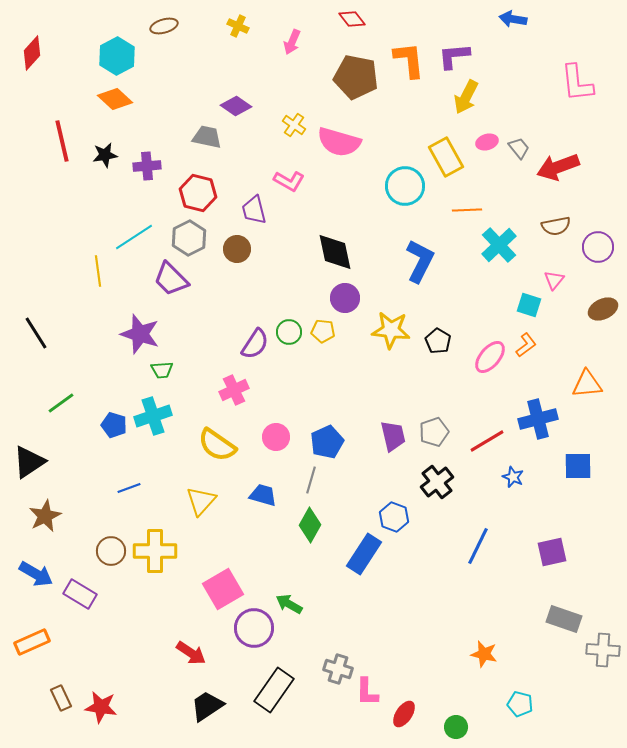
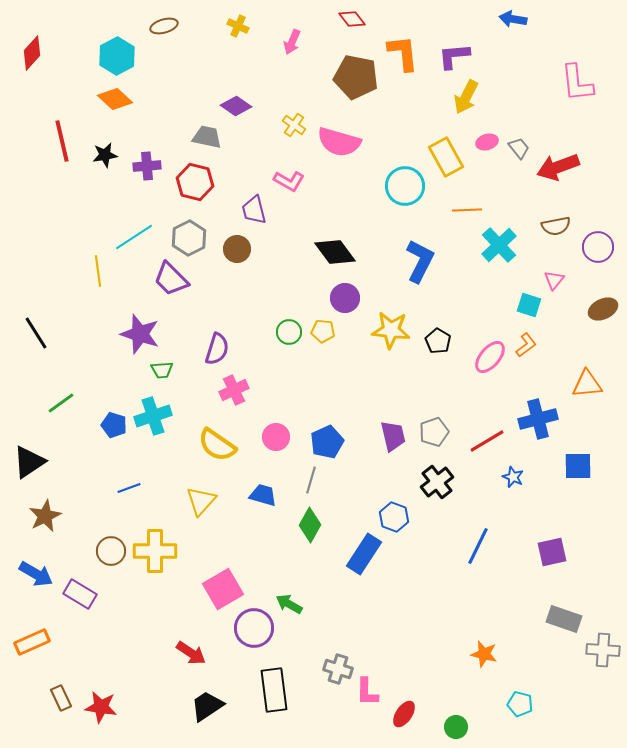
orange L-shape at (409, 60): moved 6 px left, 7 px up
red hexagon at (198, 193): moved 3 px left, 11 px up
black diamond at (335, 252): rotated 24 degrees counterclockwise
purple semicircle at (255, 344): moved 38 px left, 5 px down; rotated 16 degrees counterclockwise
black rectangle at (274, 690): rotated 42 degrees counterclockwise
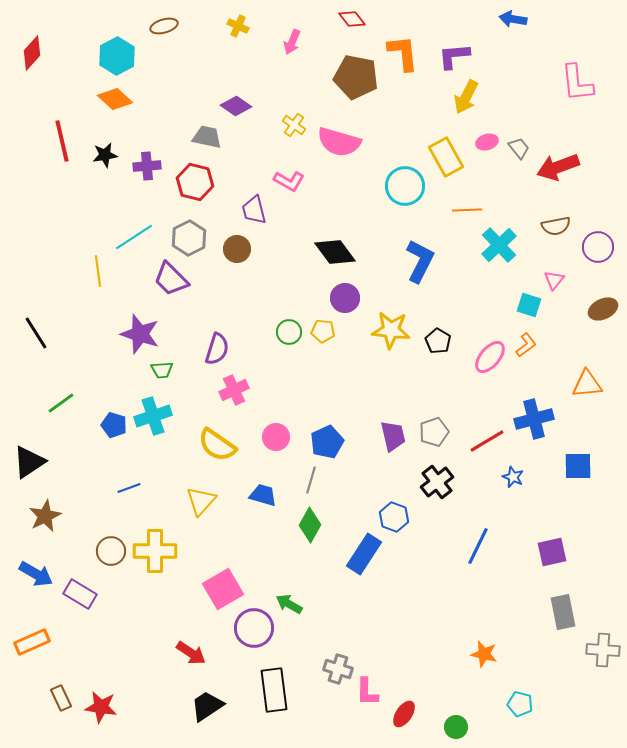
blue cross at (538, 419): moved 4 px left
gray rectangle at (564, 619): moved 1 px left, 7 px up; rotated 60 degrees clockwise
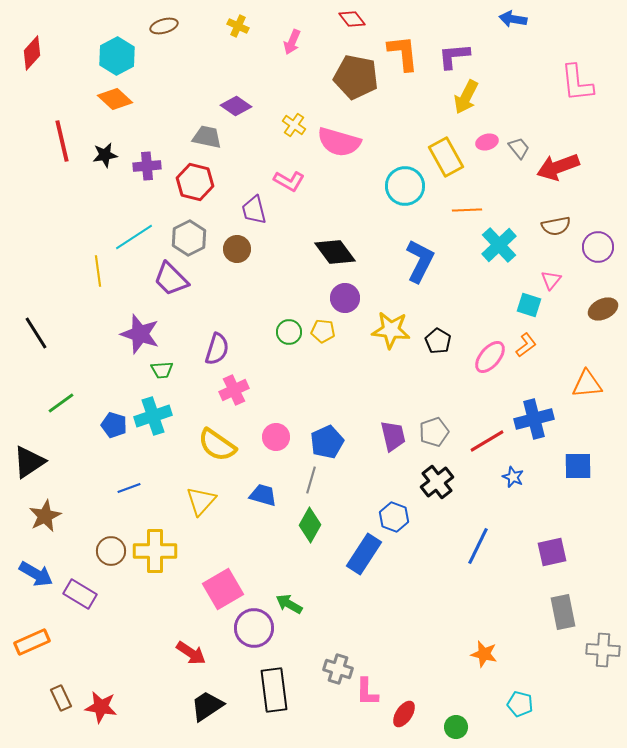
pink triangle at (554, 280): moved 3 px left
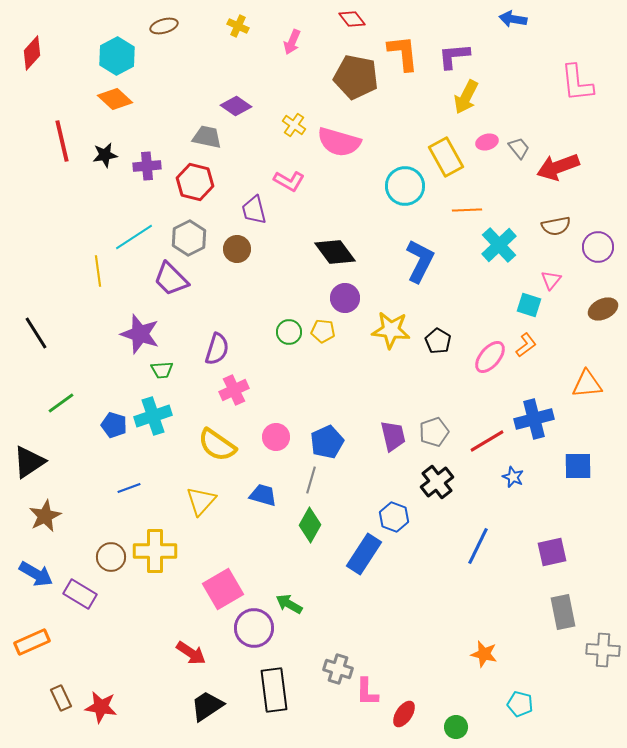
brown circle at (111, 551): moved 6 px down
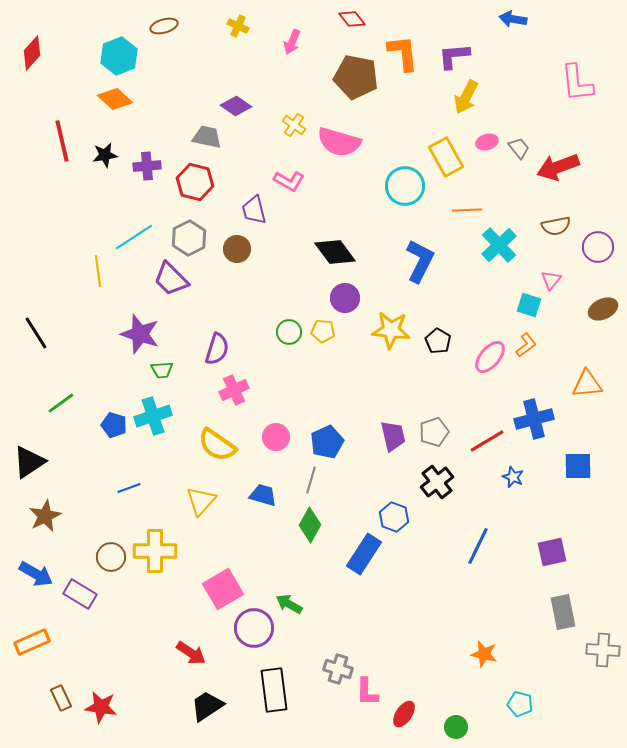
cyan hexagon at (117, 56): moved 2 px right; rotated 6 degrees clockwise
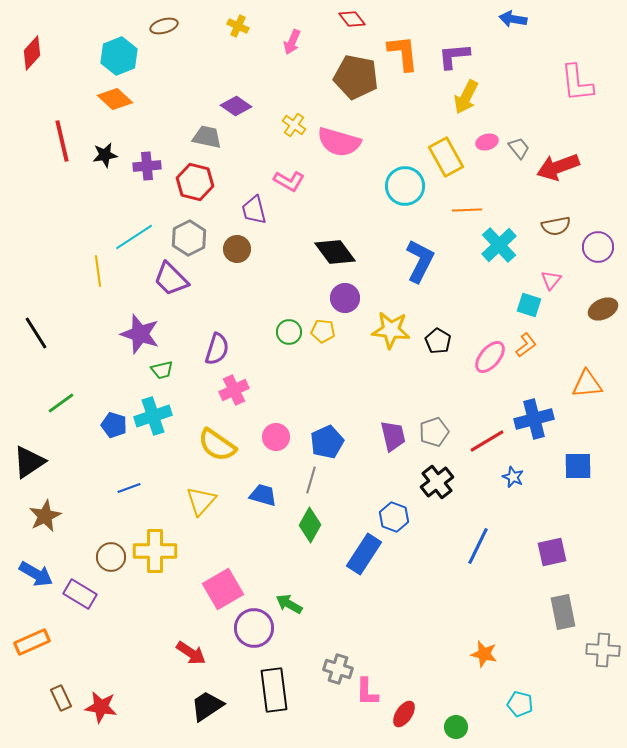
green trapezoid at (162, 370): rotated 10 degrees counterclockwise
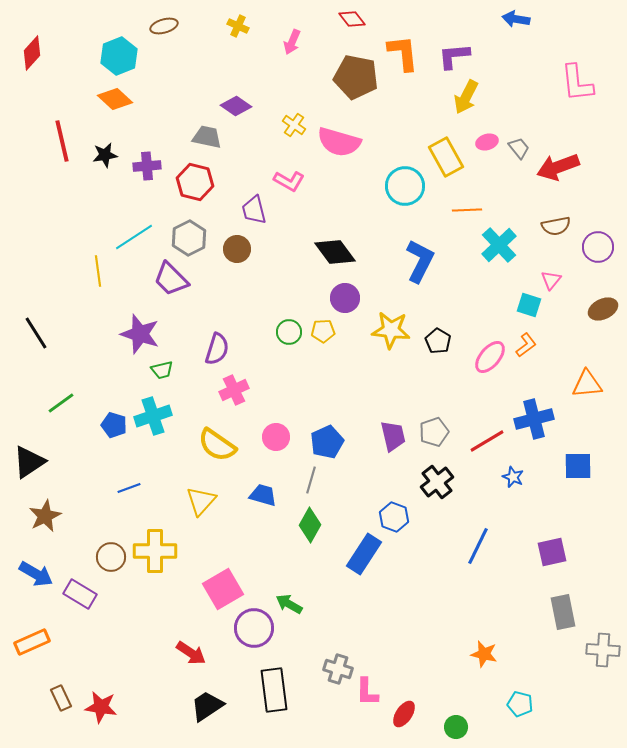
blue arrow at (513, 19): moved 3 px right
yellow pentagon at (323, 331): rotated 10 degrees counterclockwise
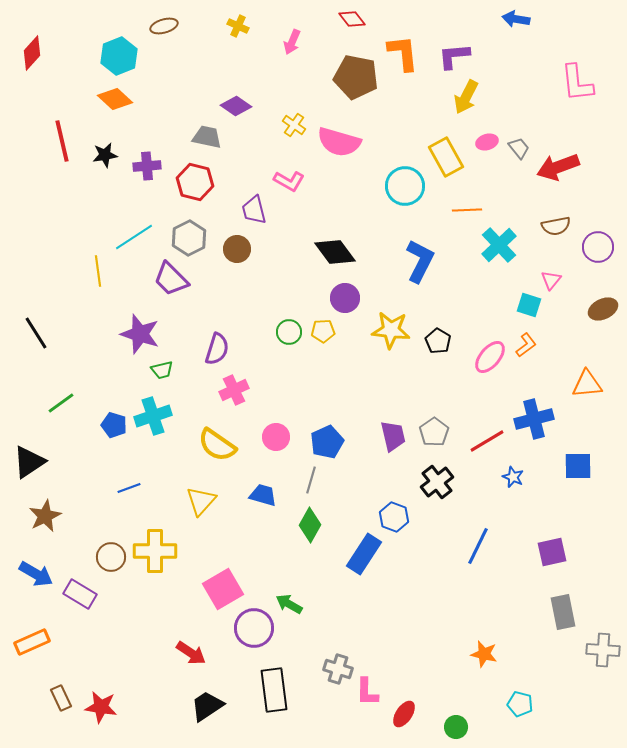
gray pentagon at (434, 432): rotated 16 degrees counterclockwise
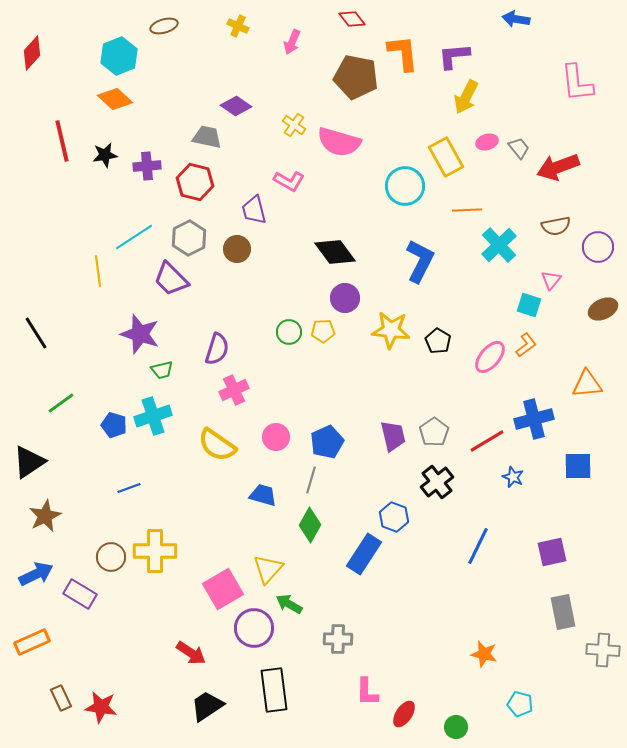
yellow triangle at (201, 501): moved 67 px right, 68 px down
blue arrow at (36, 574): rotated 56 degrees counterclockwise
gray cross at (338, 669): moved 30 px up; rotated 16 degrees counterclockwise
